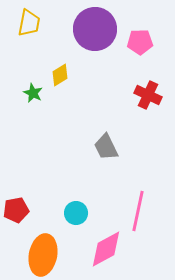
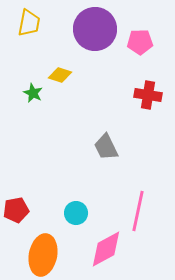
yellow diamond: rotated 50 degrees clockwise
red cross: rotated 16 degrees counterclockwise
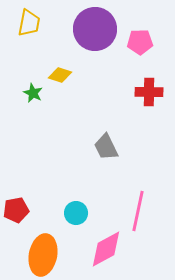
red cross: moved 1 px right, 3 px up; rotated 8 degrees counterclockwise
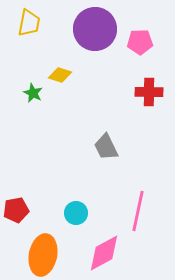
pink diamond: moved 2 px left, 4 px down
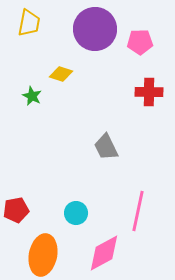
yellow diamond: moved 1 px right, 1 px up
green star: moved 1 px left, 3 px down
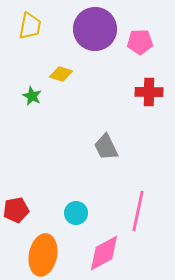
yellow trapezoid: moved 1 px right, 3 px down
